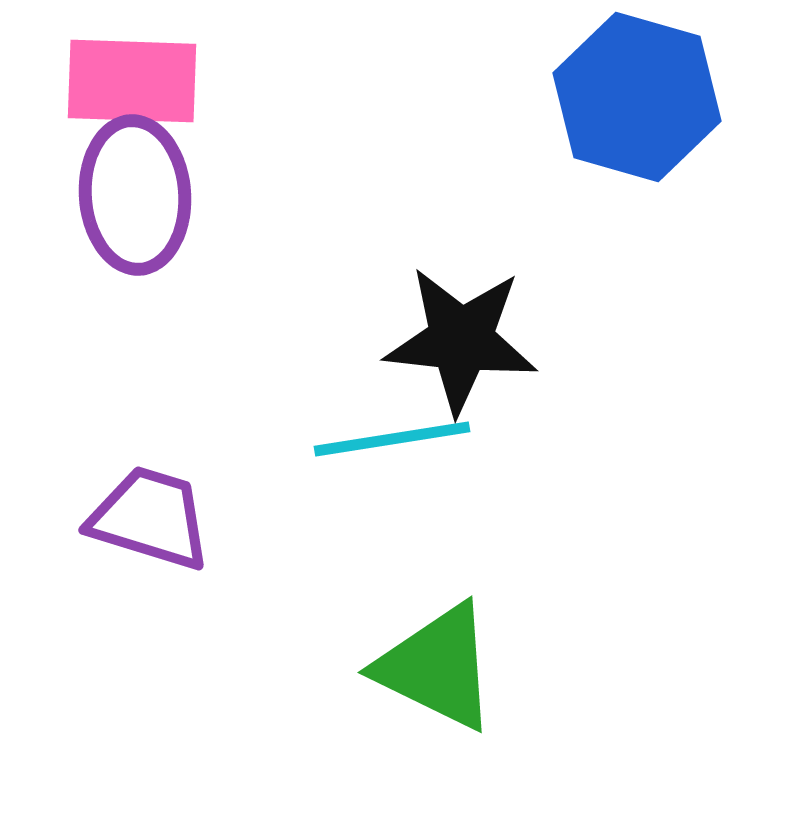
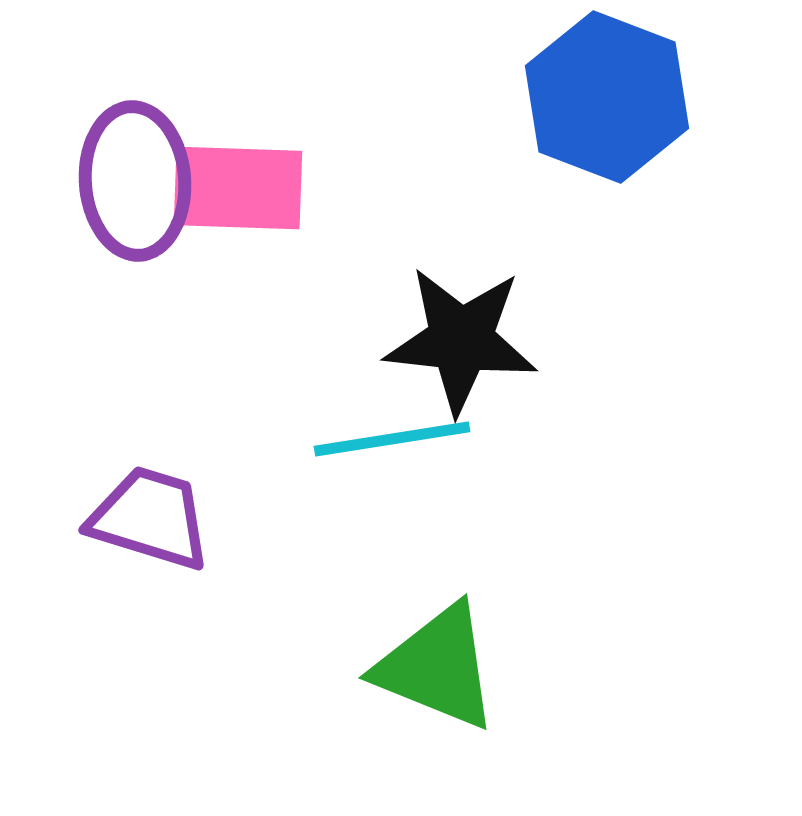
pink rectangle: moved 106 px right, 107 px down
blue hexagon: moved 30 px left; rotated 5 degrees clockwise
purple ellipse: moved 14 px up
green triangle: rotated 4 degrees counterclockwise
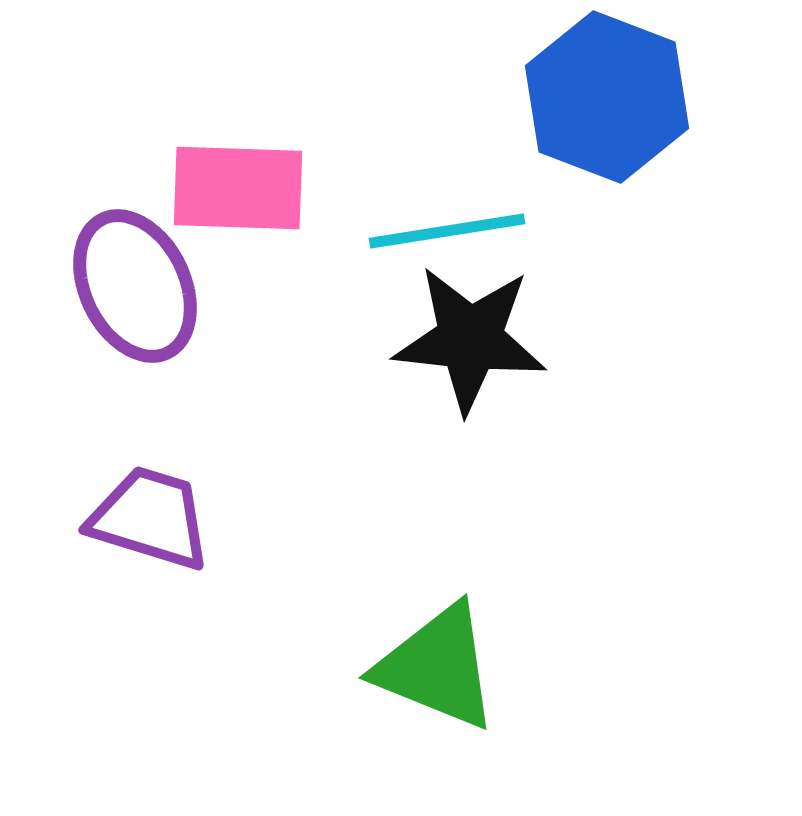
purple ellipse: moved 105 px down; rotated 22 degrees counterclockwise
black star: moved 9 px right, 1 px up
cyan line: moved 55 px right, 208 px up
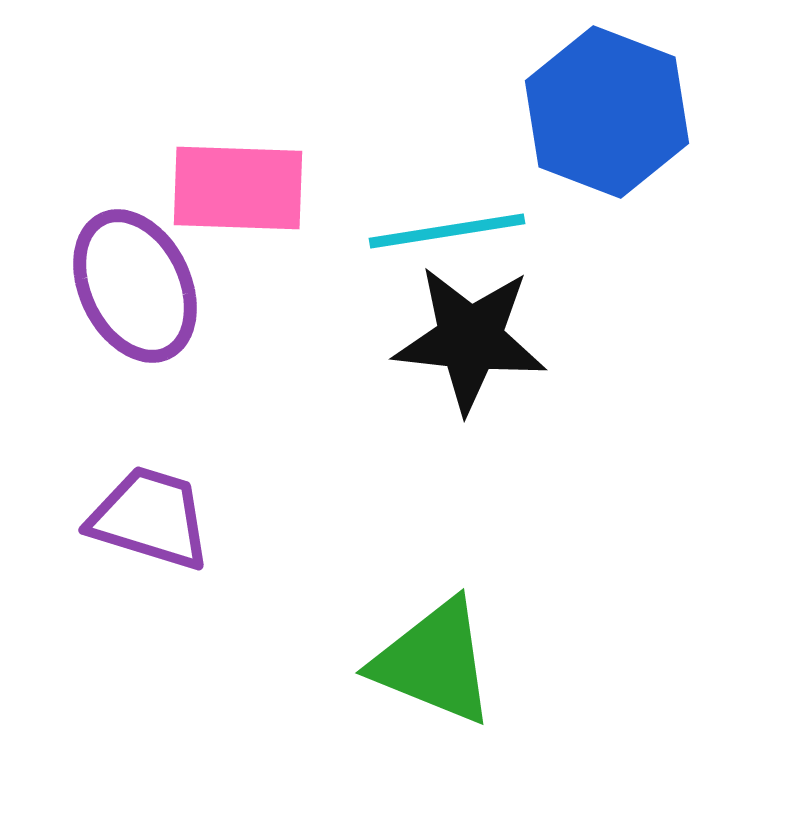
blue hexagon: moved 15 px down
green triangle: moved 3 px left, 5 px up
